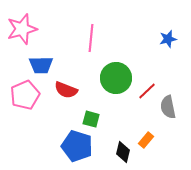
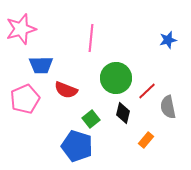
pink star: moved 1 px left
blue star: moved 1 px down
pink pentagon: moved 4 px down
green square: rotated 36 degrees clockwise
black diamond: moved 39 px up
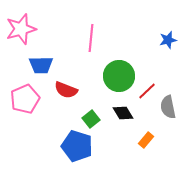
green circle: moved 3 px right, 2 px up
black diamond: rotated 45 degrees counterclockwise
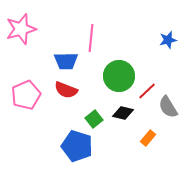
blue trapezoid: moved 25 px right, 4 px up
pink pentagon: moved 1 px right, 4 px up
gray semicircle: rotated 20 degrees counterclockwise
black diamond: rotated 45 degrees counterclockwise
green square: moved 3 px right
orange rectangle: moved 2 px right, 2 px up
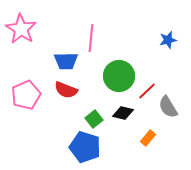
pink star: rotated 24 degrees counterclockwise
blue pentagon: moved 8 px right, 1 px down
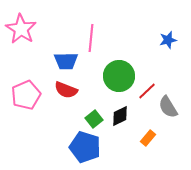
black diamond: moved 3 px left, 3 px down; rotated 40 degrees counterclockwise
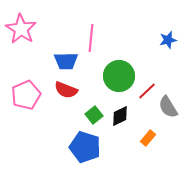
green square: moved 4 px up
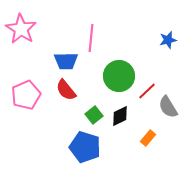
red semicircle: rotated 30 degrees clockwise
